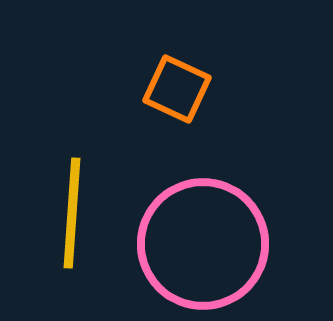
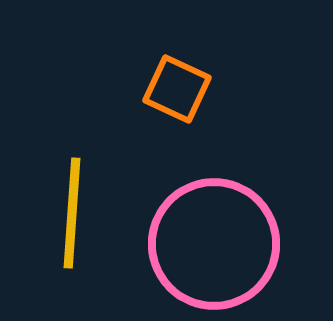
pink circle: moved 11 px right
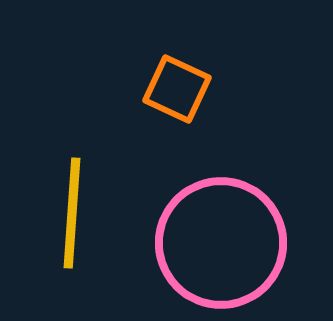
pink circle: moved 7 px right, 1 px up
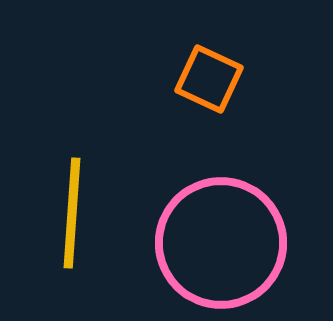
orange square: moved 32 px right, 10 px up
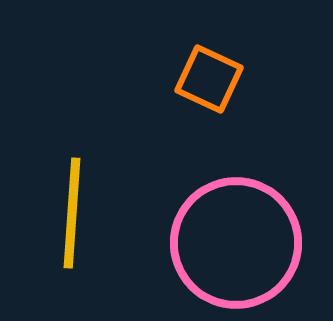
pink circle: moved 15 px right
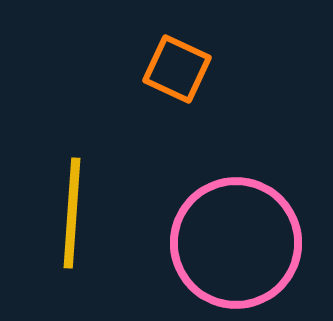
orange square: moved 32 px left, 10 px up
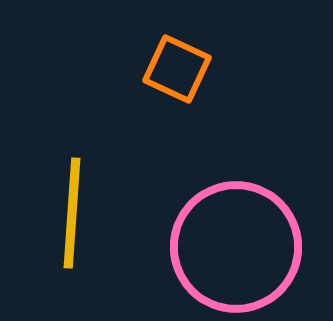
pink circle: moved 4 px down
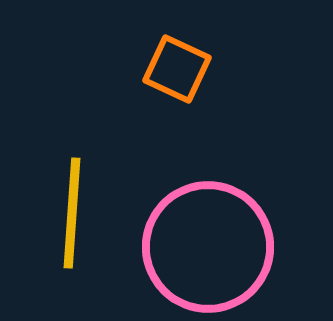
pink circle: moved 28 px left
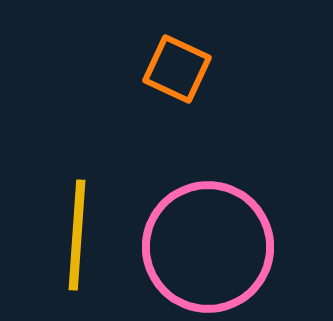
yellow line: moved 5 px right, 22 px down
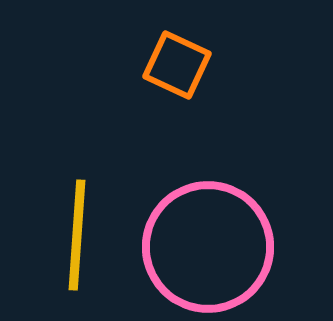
orange square: moved 4 px up
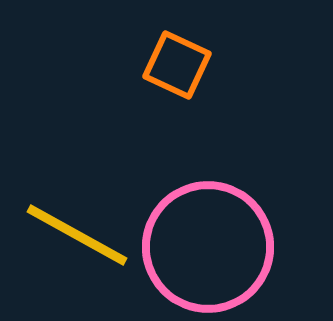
yellow line: rotated 65 degrees counterclockwise
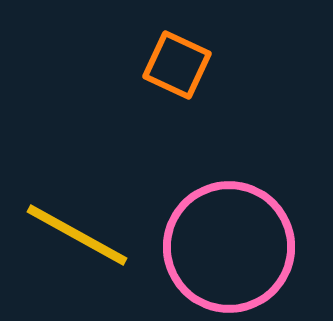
pink circle: moved 21 px right
